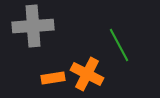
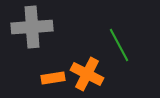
gray cross: moved 1 px left, 1 px down
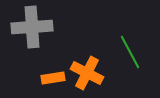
green line: moved 11 px right, 7 px down
orange cross: moved 1 px up
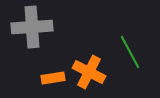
orange cross: moved 2 px right, 1 px up
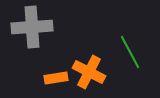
orange rectangle: moved 3 px right
